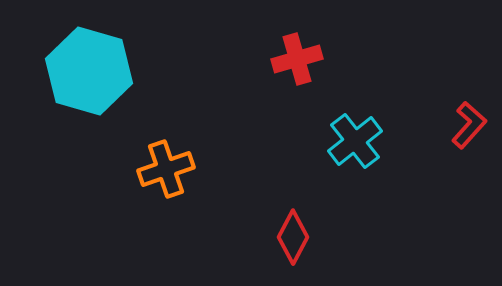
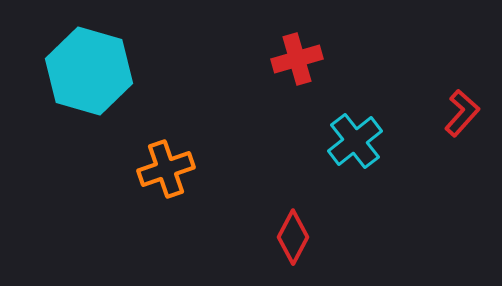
red L-shape: moved 7 px left, 12 px up
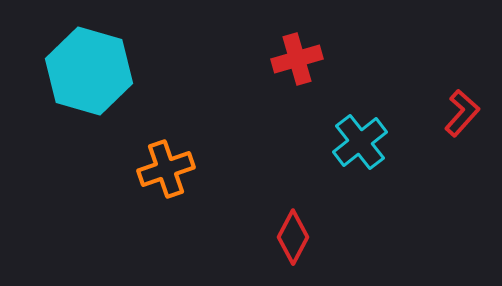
cyan cross: moved 5 px right, 1 px down
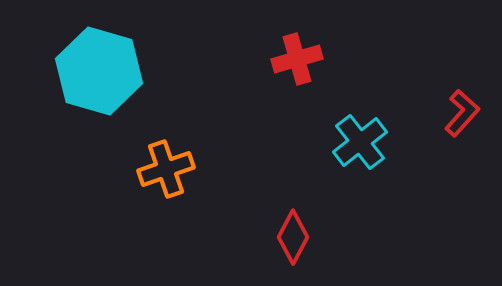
cyan hexagon: moved 10 px right
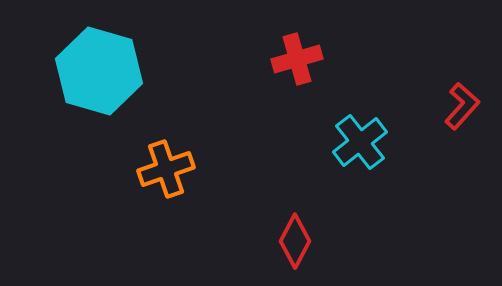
red L-shape: moved 7 px up
red diamond: moved 2 px right, 4 px down
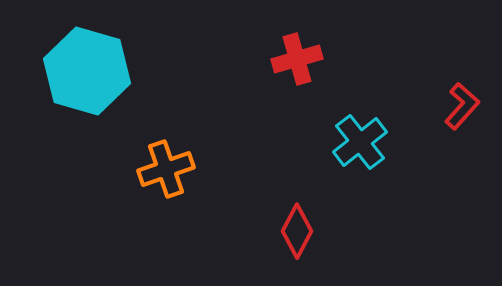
cyan hexagon: moved 12 px left
red diamond: moved 2 px right, 10 px up
